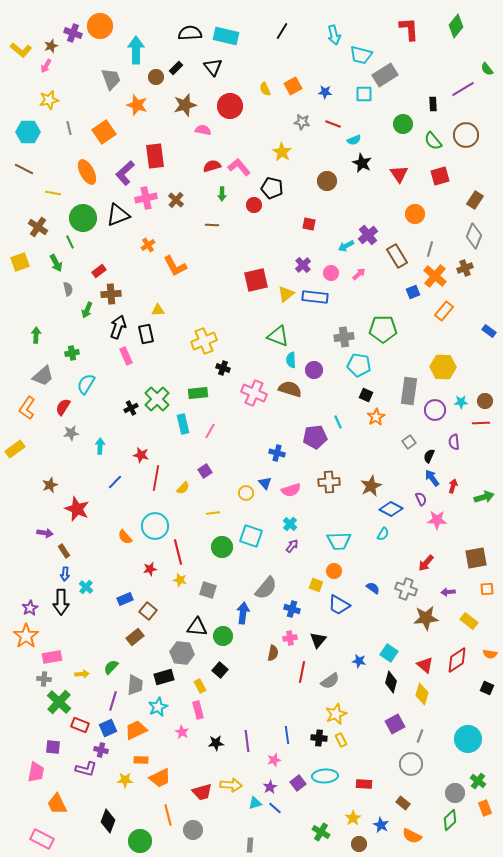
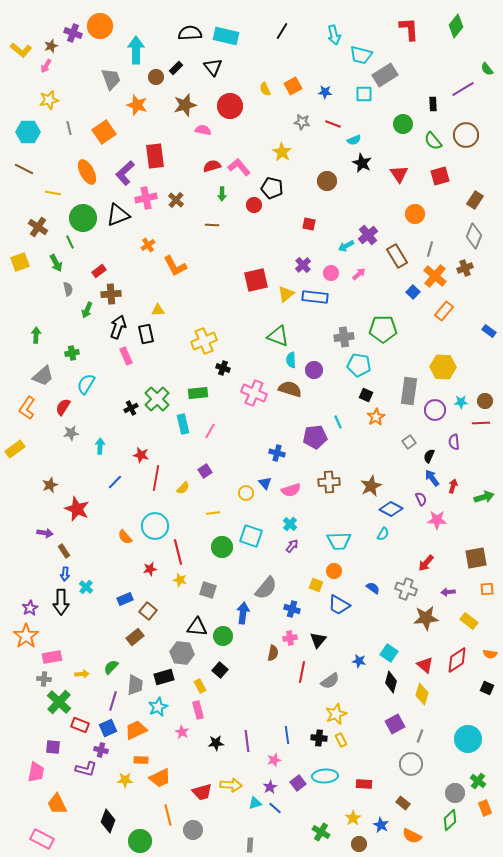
blue square at (413, 292): rotated 24 degrees counterclockwise
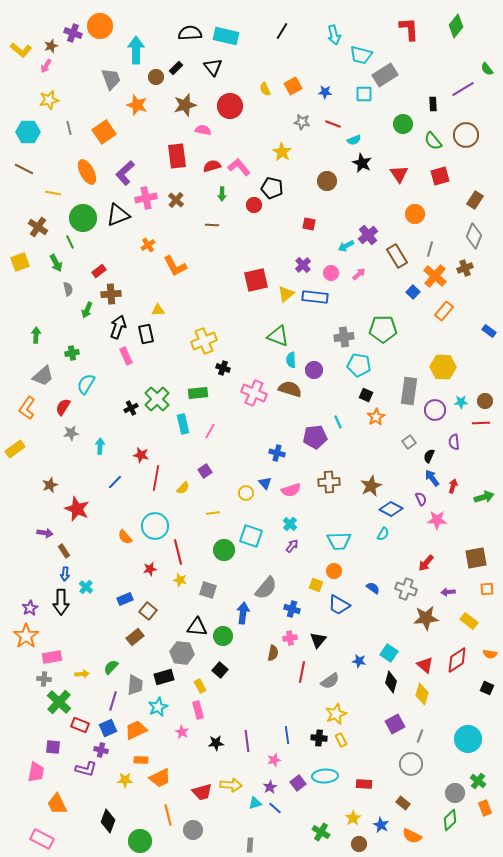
red rectangle at (155, 156): moved 22 px right
green circle at (222, 547): moved 2 px right, 3 px down
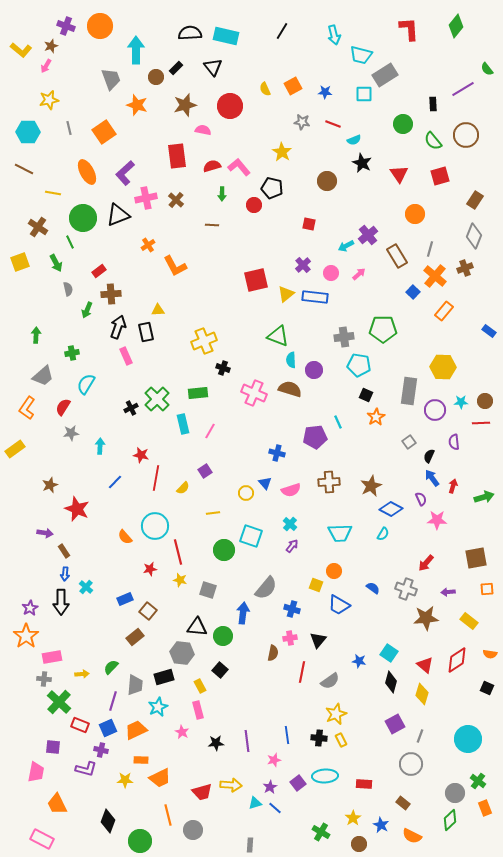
purple cross at (73, 33): moved 7 px left, 7 px up
black rectangle at (146, 334): moved 2 px up
cyan trapezoid at (339, 541): moved 1 px right, 8 px up
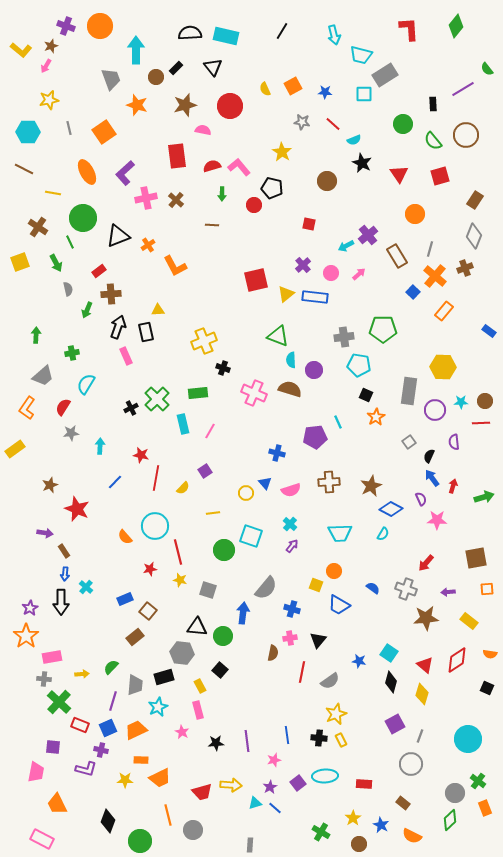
red line at (333, 124): rotated 21 degrees clockwise
black triangle at (118, 215): moved 21 px down
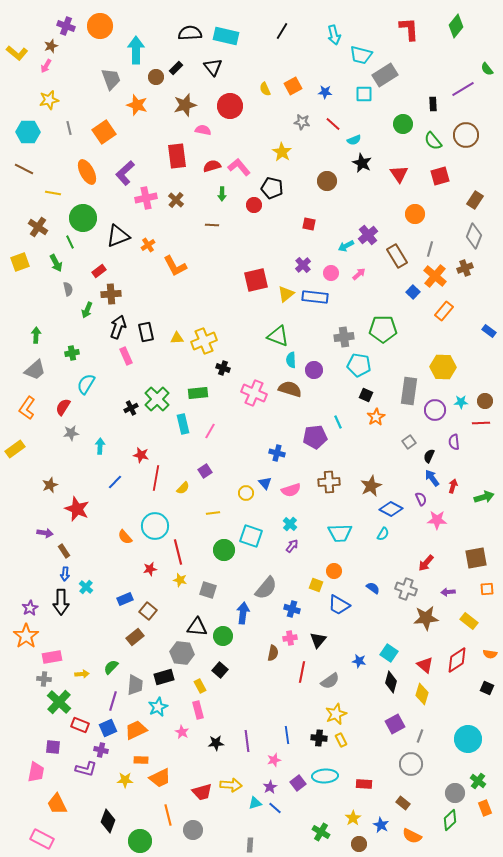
yellow L-shape at (21, 50): moved 4 px left, 3 px down
yellow triangle at (158, 310): moved 19 px right, 28 px down
gray trapezoid at (43, 376): moved 8 px left, 6 px up
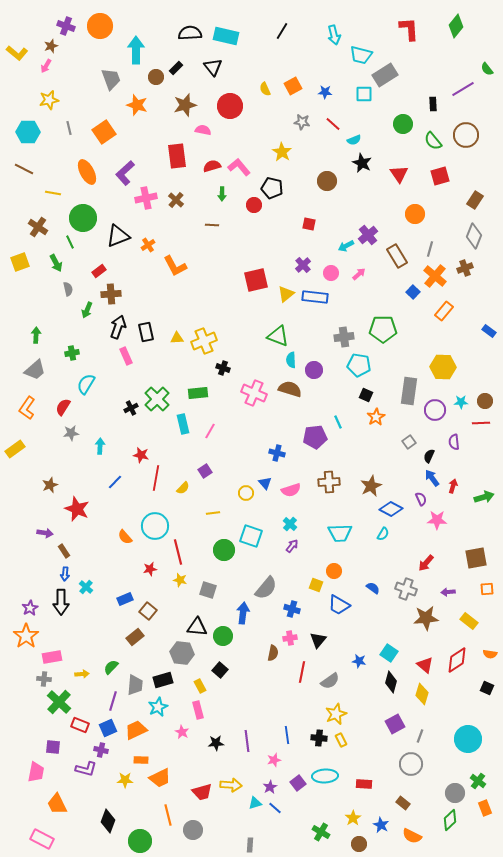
black rectangle at (164, 677): moved 1 px left, 3 px down
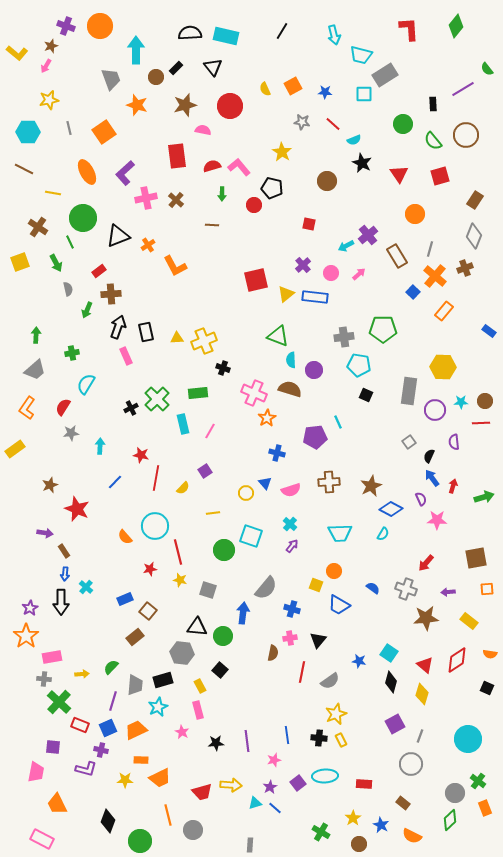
orange star at (376, 417): moved 109 px left, 1 px down
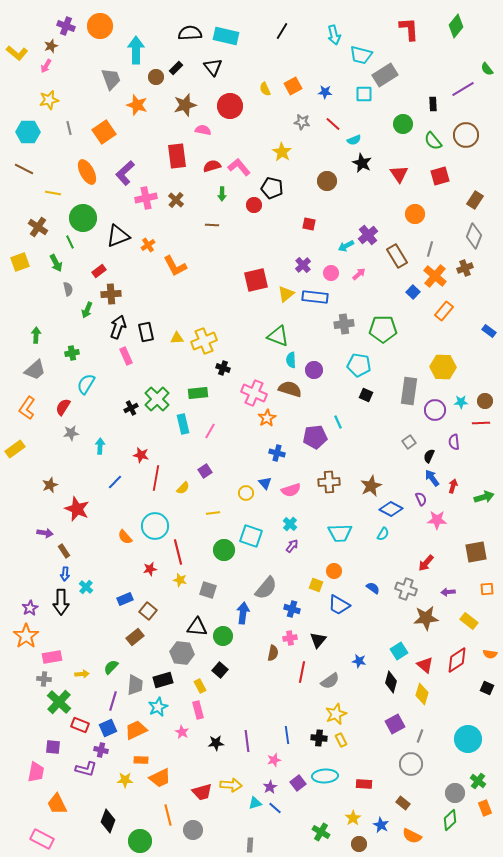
gray cross at (344, 337): moved 13 px up
brown square at (476, 558): moved 6 px up
cyan square at (389, 653): moved 10 px right, 2 px up; rotated 24 degrees clockwise
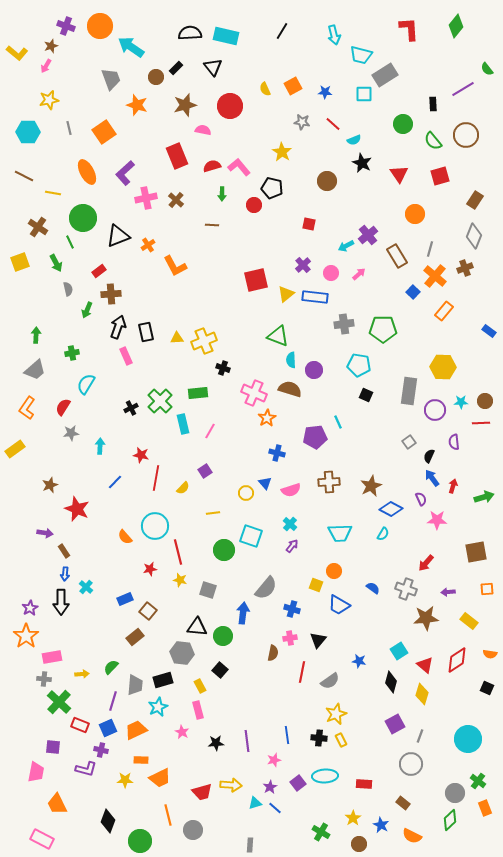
cyan arrow at (136, 50): moved 5 px left, 3 px up; rotated 56 degrees counterclockwise
red rectangle at (177, 156): rotated 15 degrees counterclockwise
brown line at (24, 169): moved 7 px down
green cross at (157, 399): moved 3 px right, 2 px down
